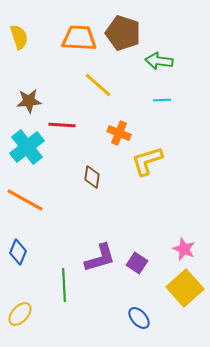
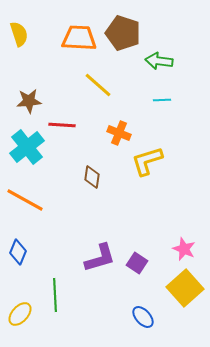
yellow semicircle: moved 3 px up
green line: moved 9 px left, 10 px down
blue ellipse: moved 4 px right, 1 px up
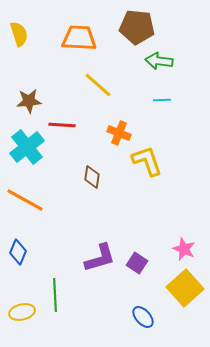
brown pentagon: moved 14 px right, 6 px up; rotated 12 degrees counterclockwise
yellow L-shape: rotated 88 degrees clockwise
yellow ellipse: moved 2 px right, 2 px up; rotated 35 degrees clockwise
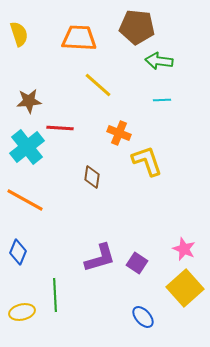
red line: moved 2 px left, 3 px down
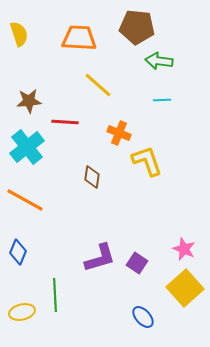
red line: moved 5 px right, 6 px up
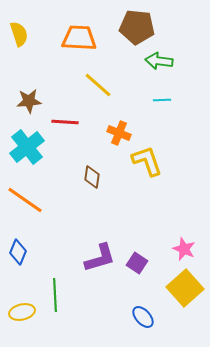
orange line: rotated 6 degrees clockwise
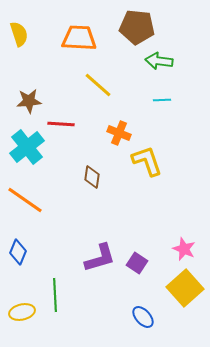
red line: moved 4 px left, 2 px down
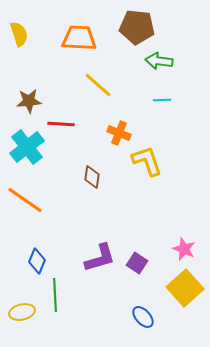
blue diamond: moved 19 px right, 9 px down
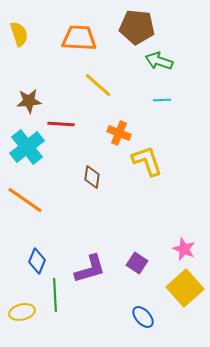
green arrow: rotated 12 degrees clockwise
purple L-shape: moved 10 px left, 11 px down
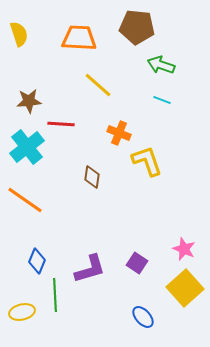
green arrow: moved 2 px right, 4 px down
cyan line: rotated 24 degrees clockwise
